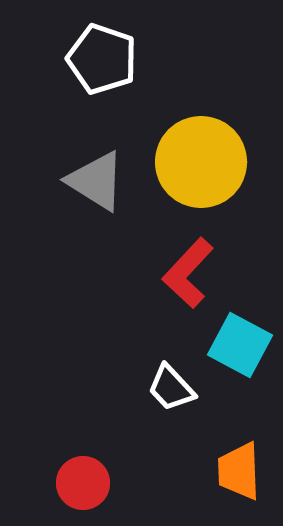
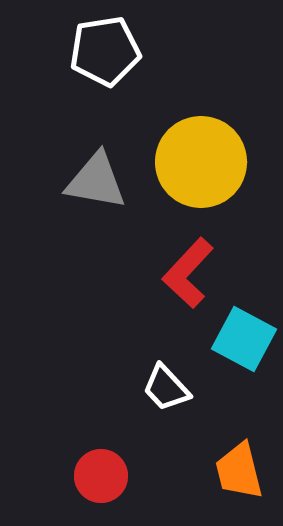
white pentagon: moved 3 px right, 8 px up; rotated 28 degrees counterclockwise
gray triangle: rotated 22 degrees counterclockwise
cyan square: moved 4 px right, 6 px up
white trapezoid: moved 5 px left
orange trapezoid: rotated 12 degrees counterclockwise
red circle: moved 18 px right, 7 px up
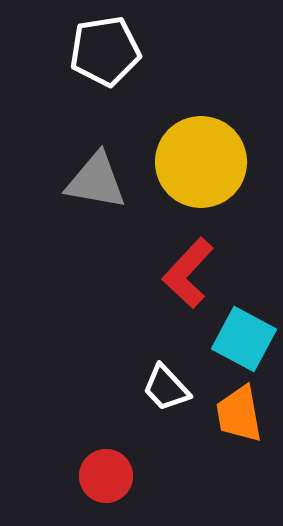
orange trapezoid: moved 57 px up; rotated 4 degrees clockwise
red circle: moved 5 px right
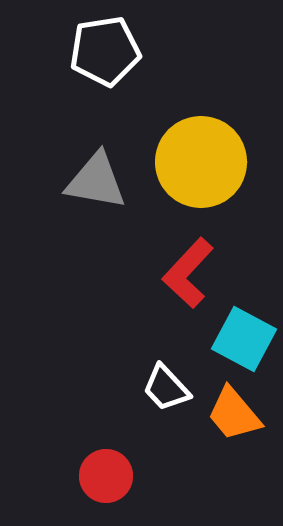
orange trapezoid: moved 5 px left; rotated 30 degrees counterclockwise
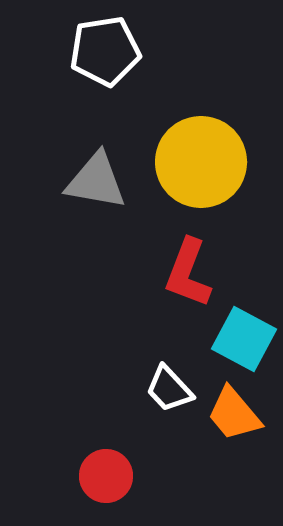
red L-shape: rotated 22 degrees counterclockwise
white trapezoid: moved 3 px right, 1 px down
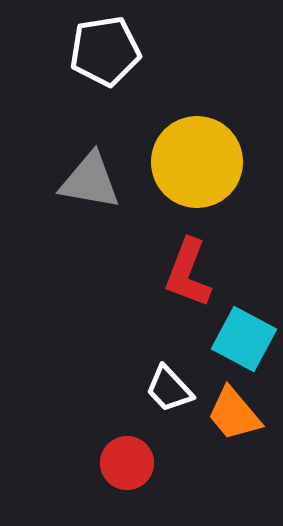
yellow circle: moved 4 px left
gray triangle: moved 6 px left
red circle: moved 21 px right, 13 px up
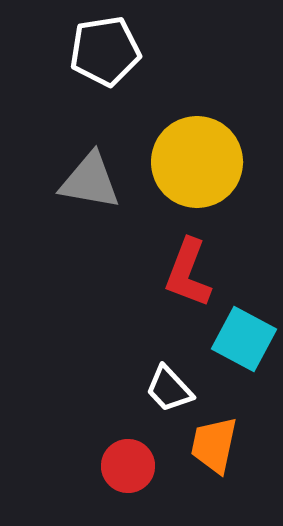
orange trapezoid: moved 20 px left, 31 px down; rotated 52 degrees clockwise
red circle: moved 1 px right, 3 px down
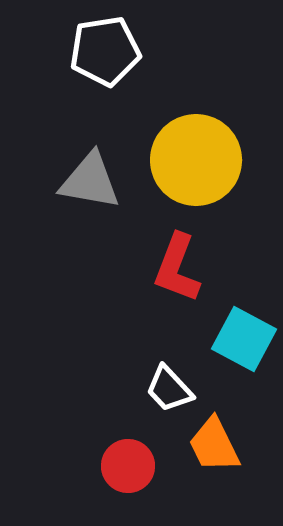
yellow circle: moved 1 px left, 2 px up
red L-shape: moved 11 px left, 5 px up
orange trapezoid: rotated 38 degrees counterclockwise
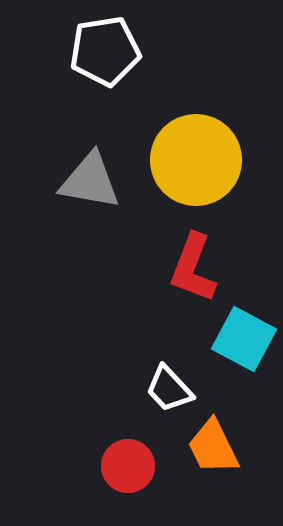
red L-shape: moved 16 px right
orange trapezoid: moved 1 px left, 2 px down
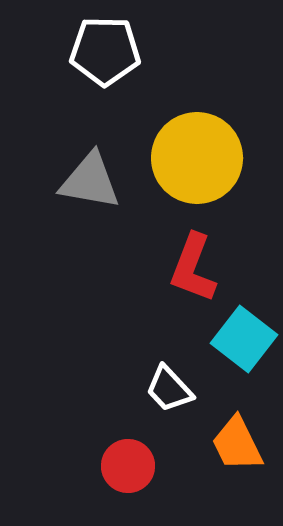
white pentagon: rotated 10 degrees clockwise
yellow circle: moved 1 px right, 2 px up
cyan square: rotated 10 degrees clockwise
orange trapezoid: moved 24 px right, 3 px up
